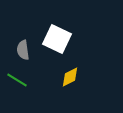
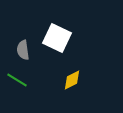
white square: moved 1 px up
yellow diamond: moved 2 px right, 3 px down
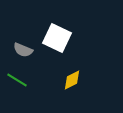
gray semicircle: rotated 60 degrees counterclockwise
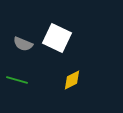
gray semicircle: moved 6 px up
green line: rotated 15 degrees counterclockwise
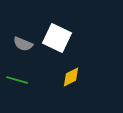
yellow diamond: moved 1 px left, 3 px up
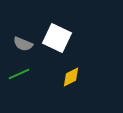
green line: moved 2 px right, 6 px up; rotated 40 degrees counterclockwise
